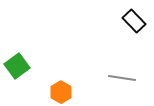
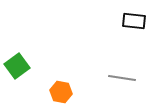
black rectangle: rotated 40 degrees counterclockwise
orange hexagon: rotated 20 degrees counterclockwise
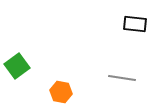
black rectangle: moved 1 px right, 3 px down
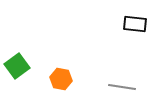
gray line: moved 9 px down
orange hexagon: moved 13 px up
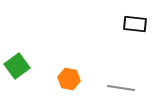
orange hexagon: moved 8 px right
gray line: moved 1 px left, 1 px down
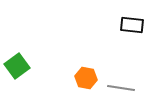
black rectangle: moved 3 px left, 1 px down
orange hexagon: moved 17 px right, 1 px up
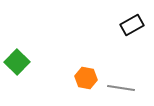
black rectangle: rotated 35 degrees counterclockwise
green square: moved 4 px up; rotated 10 degrees counterclockwise
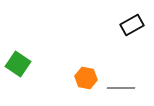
green square: moved 1 px right, 2 px down; rotated 10 degrees counterclockwise
gray line: rotated 8 degrees counterclockwise
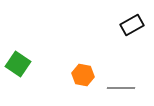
orange hexagon: moved 3 px left, 3 px up
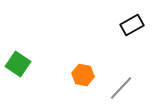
gray line: rotated 48 degrees counterclockwise
